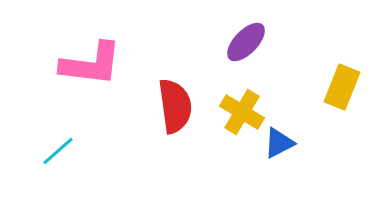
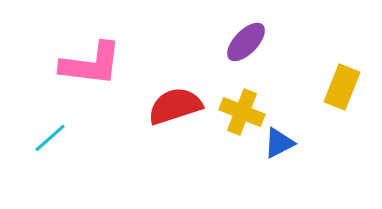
red semicircle: rotated 100 degrees counterclockwise
yellow cross: rotated 9 degrees counterclockwise
cyan line: moved 8 px left, 13 px up
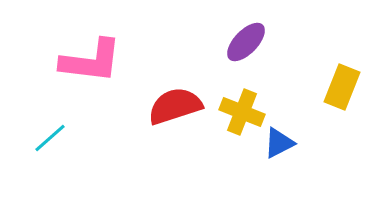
pink L-shape: moved 3 px up
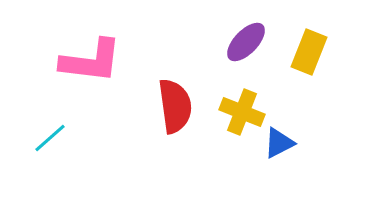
yellow rectangle: moved 33 px left, 35 px up
red semicircle: rotated 100 degrees clockwise
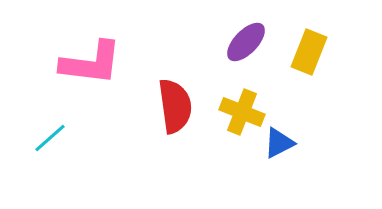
pink L-shape: moved 2 px down
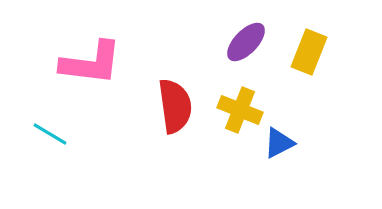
yellow cross: moved 2 px left, 2 px up
cyan line: moved 4 px up; rotated 72 degrees clockwise
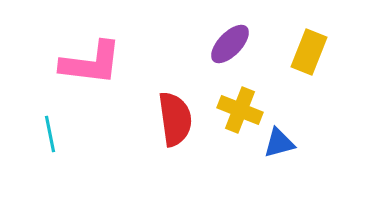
purple ellipse: moved 16 px left, 2 px down
red semicircle: moved 13 px down
cyan line: rotated 48 degrees clockwise
blue triangle: rotated 12 degrees clockwise
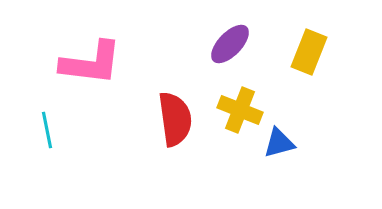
cyan line: moved 3 px left, 4 px up
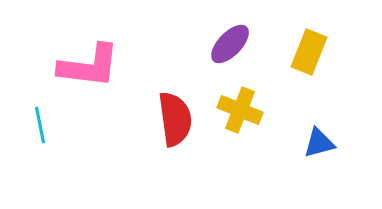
pink L-shape: moved 2 px left, 3 px down
cyan line: moved 7 px left, 5 px up
blue triangle: moved 40 px right
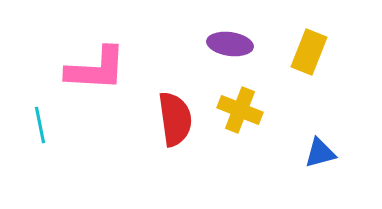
purple ellipse: rotated 54 degrees clockwise
pink L-shape: moved 7 px right, 3 px down; rotated 4 degrees counterclockwise
blue triangle: moved 1 px right, 10 px down
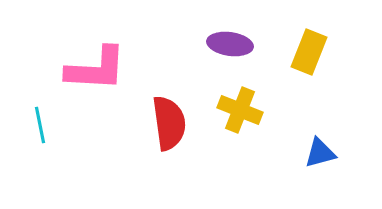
red semicircle: moved 6 px left, 4 px down
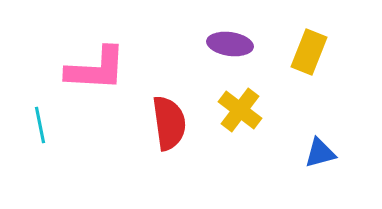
yellow cross: rotated 15 degrees clockwise
